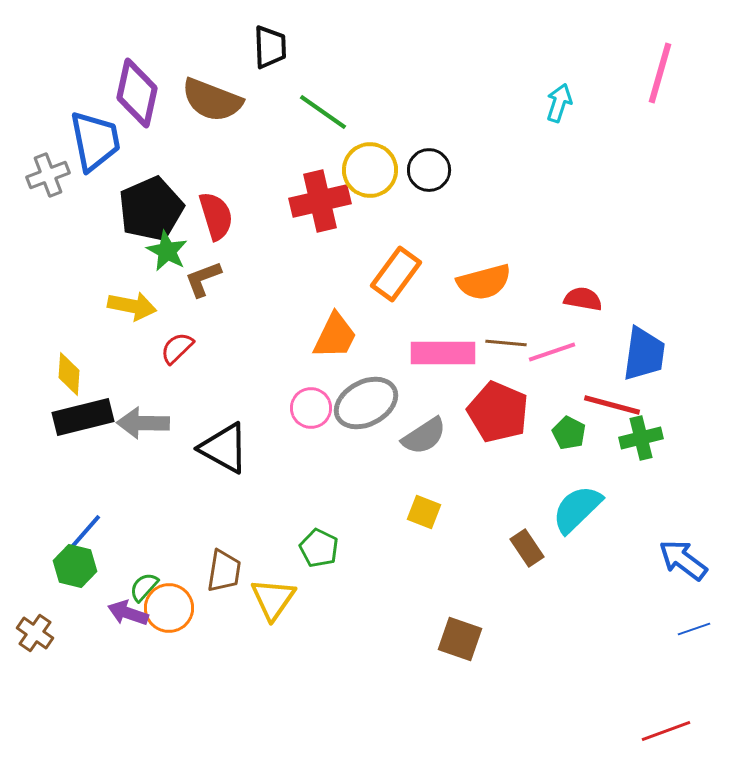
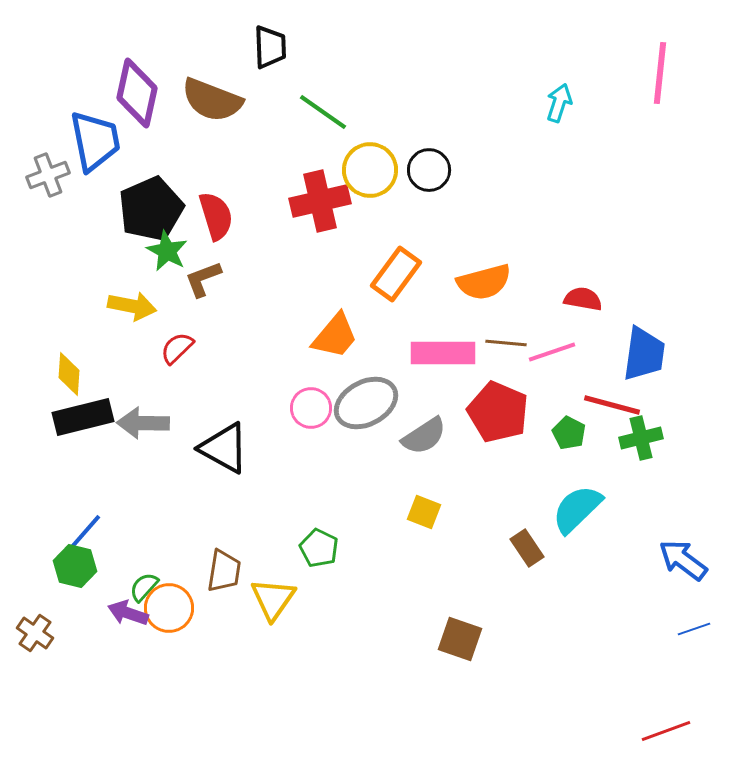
pink line at (660, 73): rotated 10 degrees counterclockwise
orange trapezoid at (335, 336): rotated 14 degrees clockwise
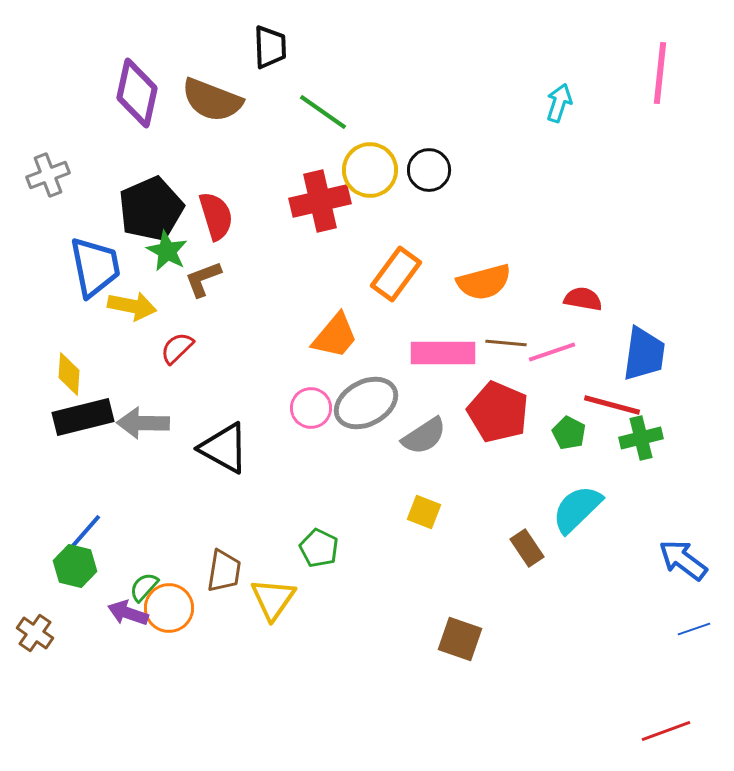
blue trapezoid at (95, 141): moved 126 px down
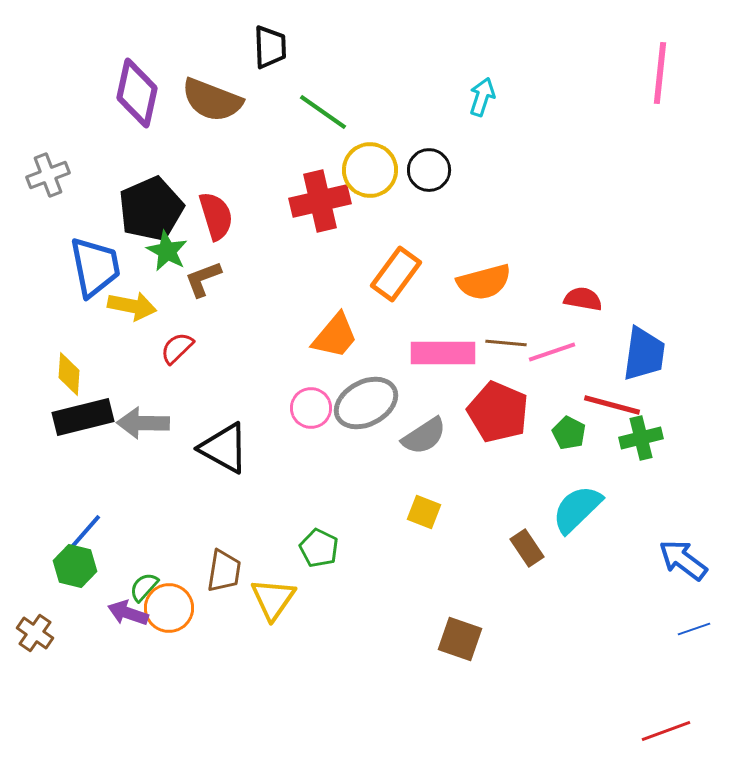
cyan arrow at (559, 103): moved 77 px left, 6 px up
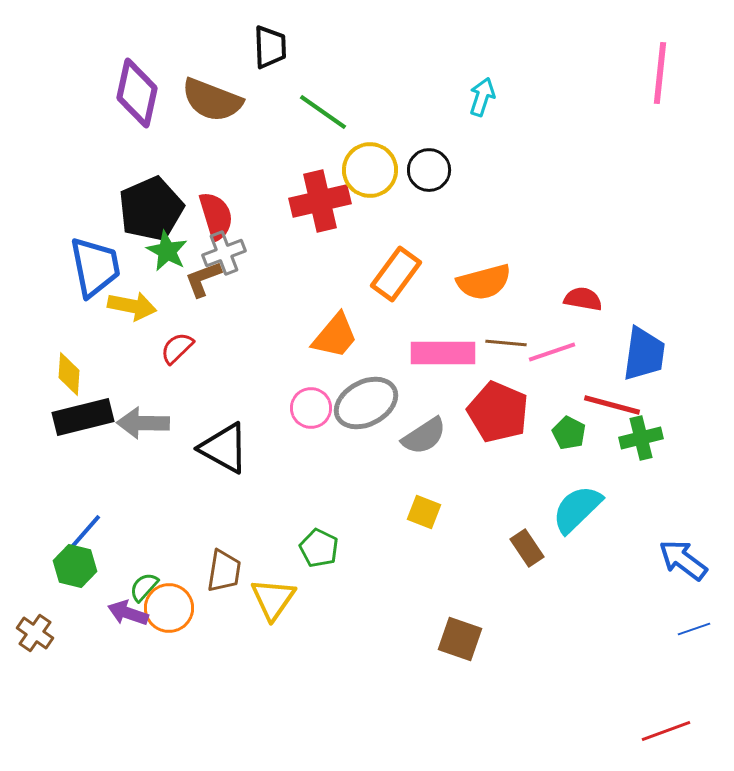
gray cross at (48, 175): moved 176 px right, 78 px down
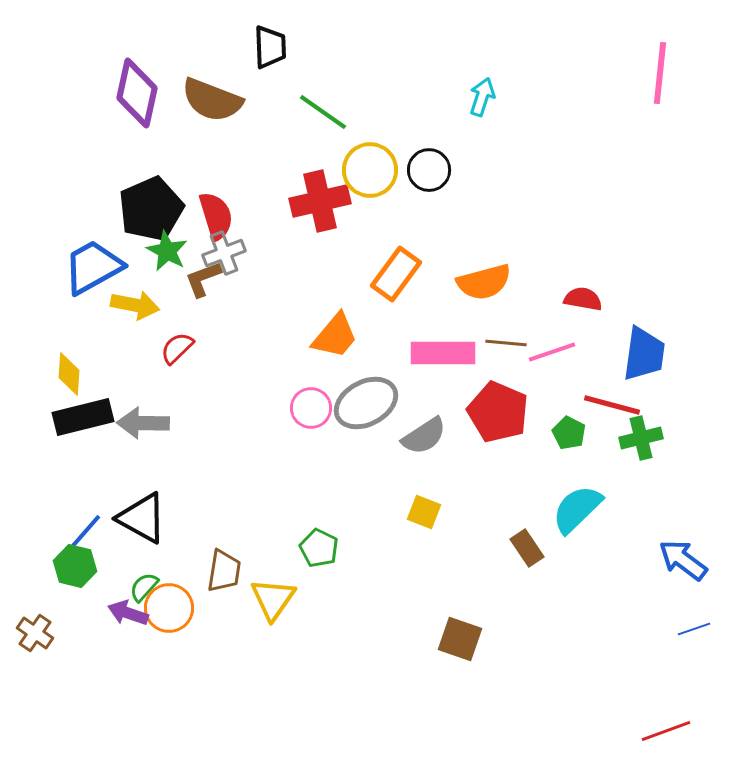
blue trapezoid at (95, 267): moved 2 px left; rotated 108 degrees counterclockwise
yellow arrow at (132, 306): moved 3 px right, 1 px up
black triangle at (224, 448): moved 82 px left, 70 px down
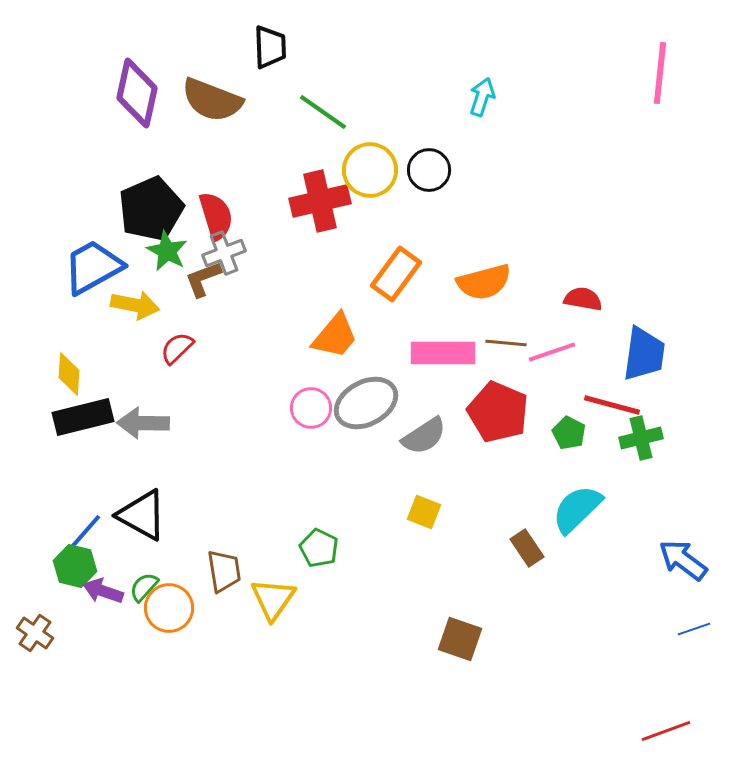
black triangle at (142, 518): moved 3 px up
brown trapezoid at (224, 571): rotated 18 degrees counterclockwise
purple arrow at (128, 613): moved 25 px left, 22 px up
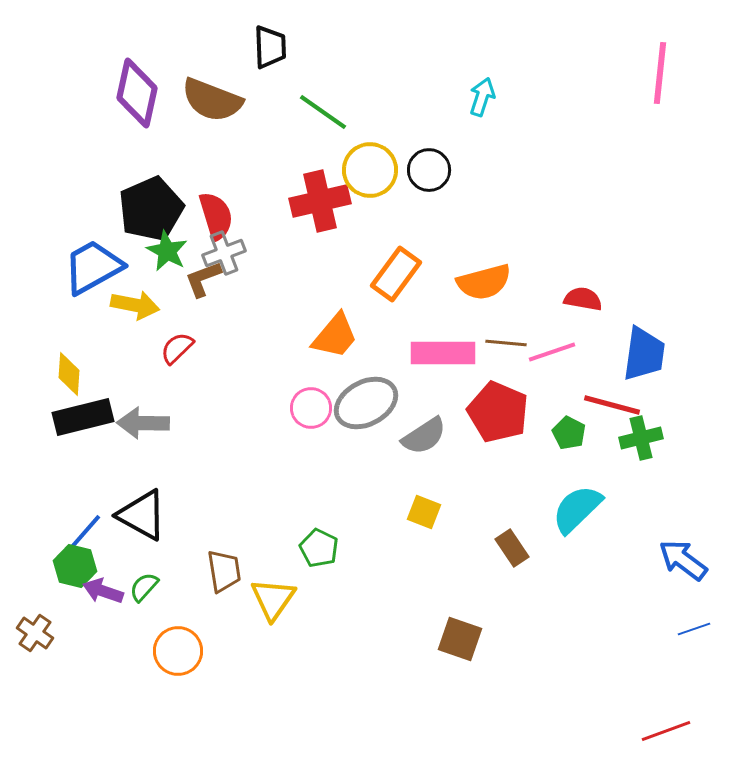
brown rectangle at (527, 548): moved 15 px left
orange circle at (169, 608): moved 9 px right, 43 px down
